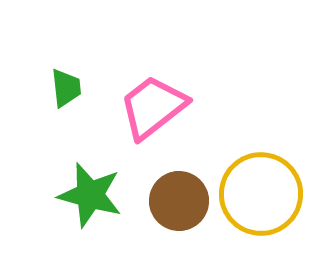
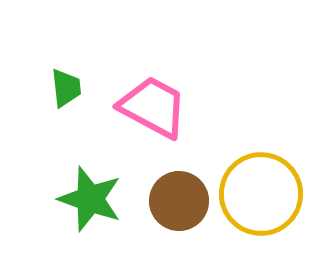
pink trapezoid: rotated 66 degrees clockwise
green star: moved 4 px down; rotated 4 degrees clockwise
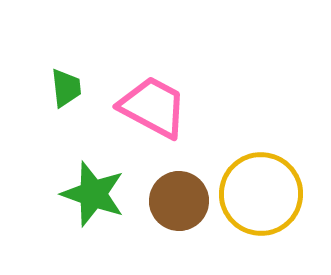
green star: moved 3 px right, 5 px up
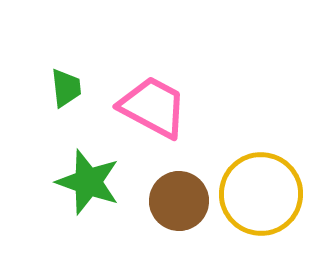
green star: moved 5 px left, 12 px up
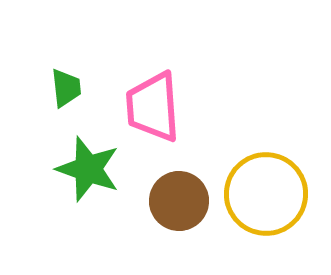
pink trapezoid: rotated 122 degrees counterclockwise
green star: moved 13 px up
yellow circle: moved 5 px right
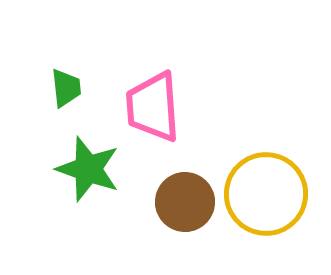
brown circle: moved 6 px right, 1 px down
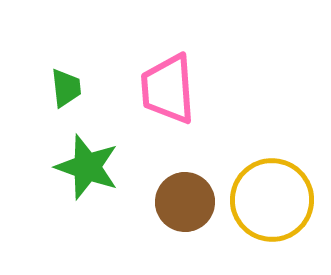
pink trapezoid: moved 15 px right, 18 px up
green star: moved 1 px left, 2 px up
yellow circle: moved 6 px right, 6 px down
